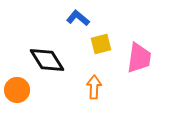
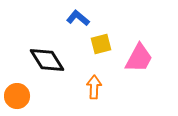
pink trapezoid: rotated 20 degrees clockwise
orange circle: moved 6 px down
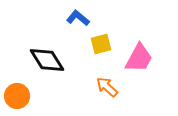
orange arrow: moved 13 px right; rotated 50 degrees counterclockwise
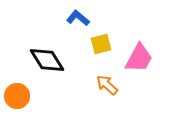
orange arrow: moved 2 px up
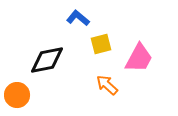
black diamond: rotated 69 degrees counterclockwise
orange circle: moved 1 px up
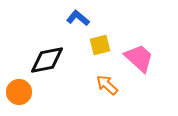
yellow square: moved 1 px left, 1 px down
pink trapezoid: rotated 76 degrees counterclockwise
orange circle: moved 2 px right, 3 px up
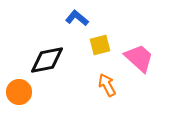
blue L-shape: moved 1 px left
orange arrow: rotated 20 degrees clockwise
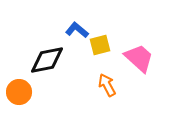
blue L-shape: moved 12 px down
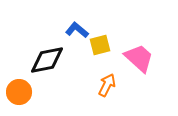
orange arrow: rotated 55 degrees clockwise
